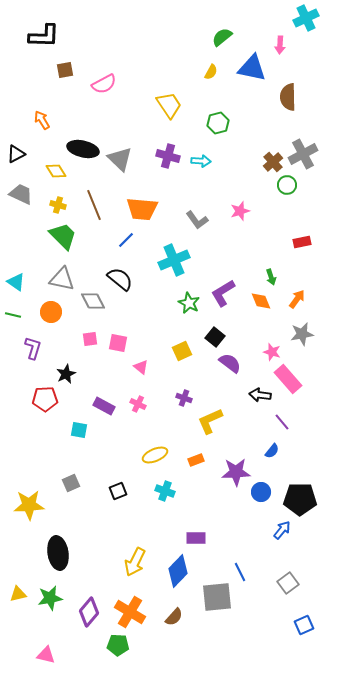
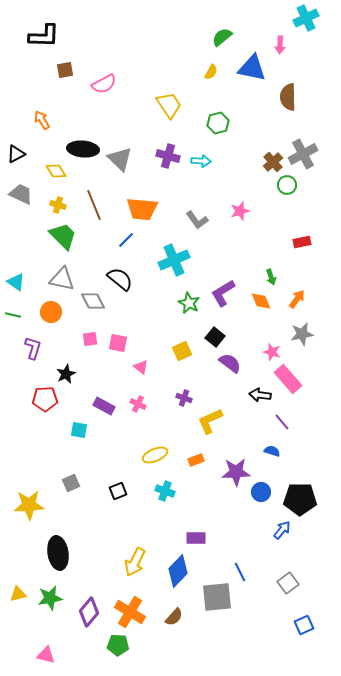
black ellipse at (83, 149): rotated 8 degrees counterclockwise
blue semicircle at (272, 451): rotated 112 degrees counterclockwise
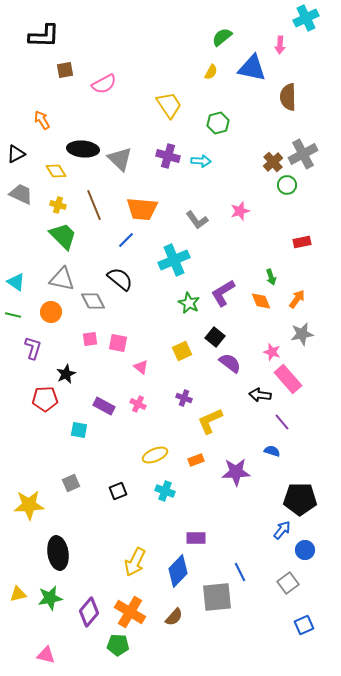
blue circle at (261, 492): moved 44 px right, 58 px down
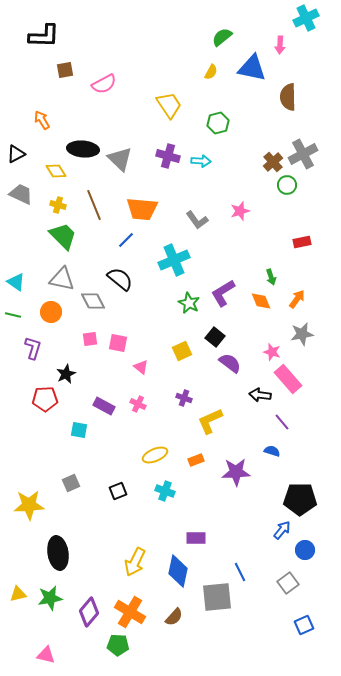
blue diamond at (178, 571): rotated 32 degrees counterclockwise
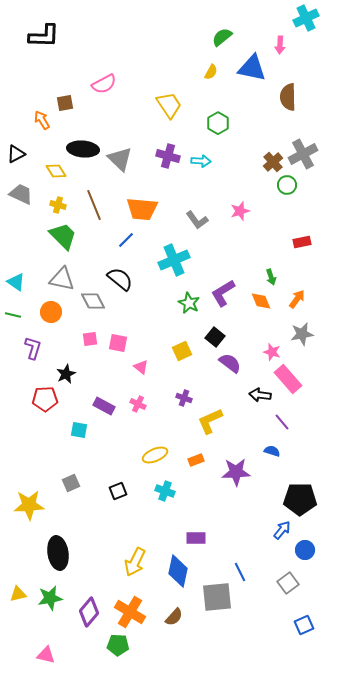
brown square at (65, 70): moved 33 px down
green hexagon at (218, 123): rotated 15 degrees counterclockwise
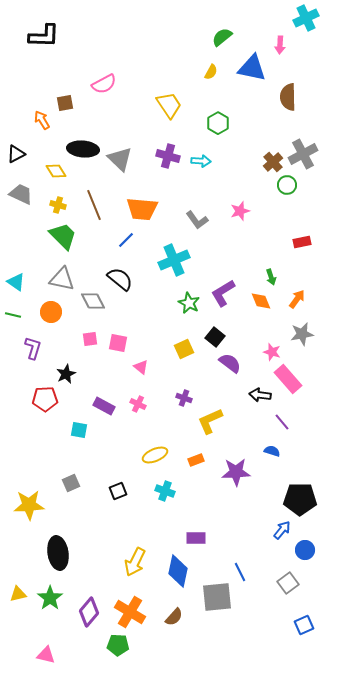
yellow square at (182, 351): moved 2 px right, 2 px up
green star at (50, 598): rotated 25 degrees counterclockwise
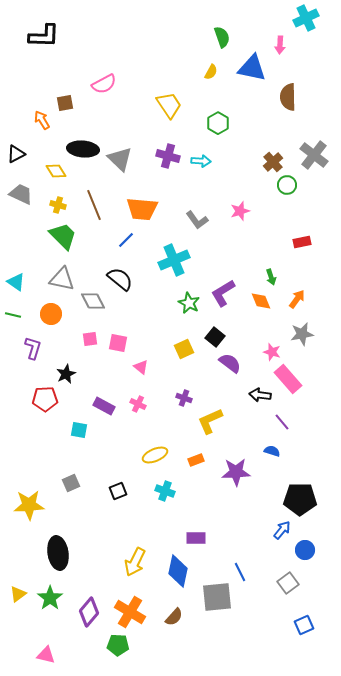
green semicircle at (222, 37): rotated 110 degrees clockwise
gray cross at (303, 154): moved 11 px right, 1 px down; rotated 24 degrees counterclockwise
orange circle at (51, 312): moved 2 px down
yellow triangle at (18, 594): rotated 24 degrees counterclockwise
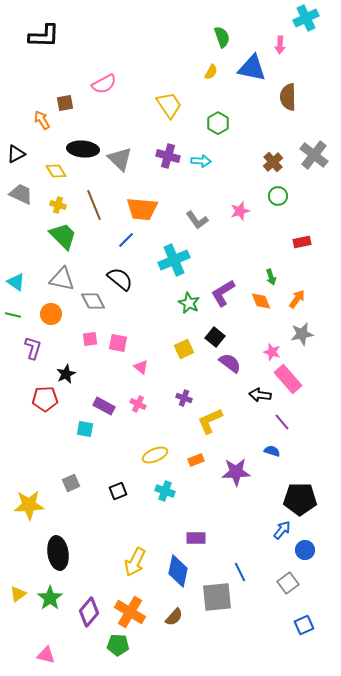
green circle at (287, 185): moved 9 px left, 11 px down
cyan square at (79, 430): moved 6 px right, 1 px up
